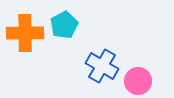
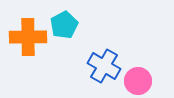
orange cross: moved 3 px right, 4 px down
blue cross: moved 2 px right
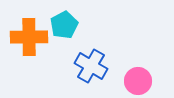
orange cross: moved 1 px right
blue cross: moved 13 px left
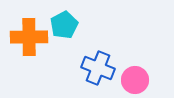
blue cross: moved 7 px right, 2 px down; rotated 8 degrees counterclockwise
pink circle: moved 3 px left, 1 px up
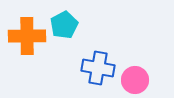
orange cross: moved 2 px left, 1 px up
blue cross: rotated 12 degrees counterclockwise
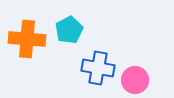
cyan pentagon: moved 5 px right, 5 px down
orange cross: moved 3 px down; rotated 6 degrees clockwise
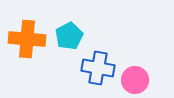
cyan pentagon: moved 6 px down
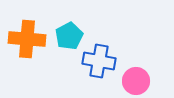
blue cross: moved 1 px right, 7 px up
pink circle: moved 1 px right, 1 px down
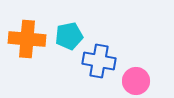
cyan pentagon: rotated 16 degrees clockwise
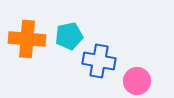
pink circle: moved 1 px right
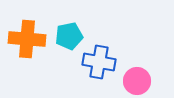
blue cross: moved 1 px down
